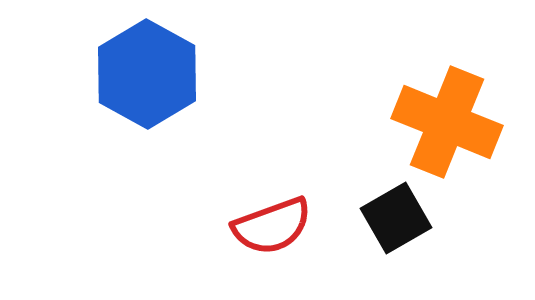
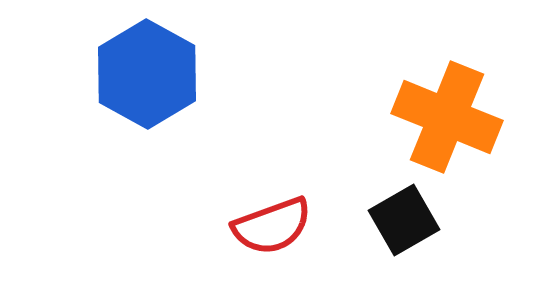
orange cross: moved 5 px up
black square: moved 8 px right, 2 px down
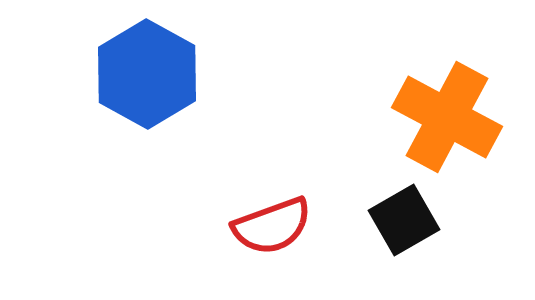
orange cross: rotated 6 degrees clockwise
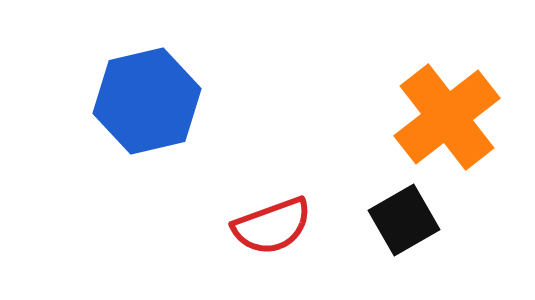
blue hexagon: moved 27 px down; rotated 18 degrees clockwise
orange cross: rotated 24 degrees clockwise
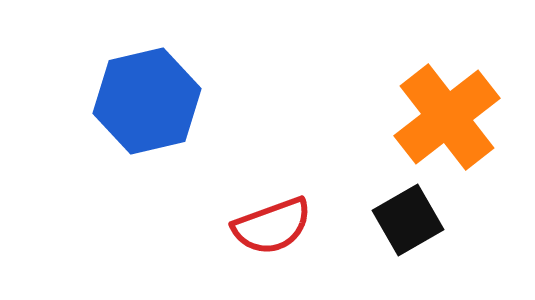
black square: moved 4 px right
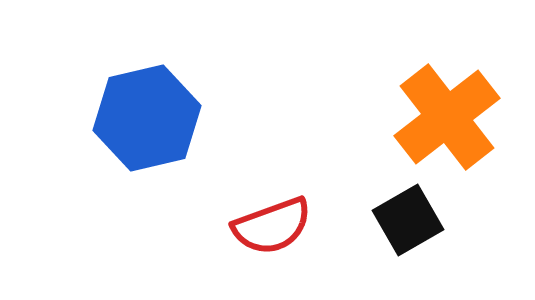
blue hexagon: moved 17 px down
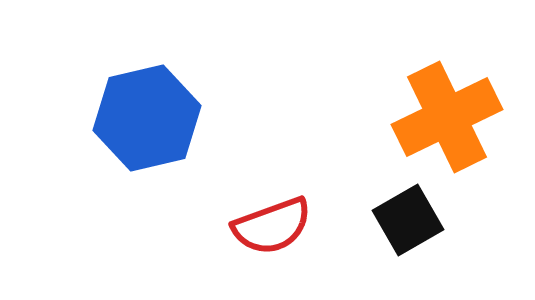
orange cross: rotated 12 degrees clockwise
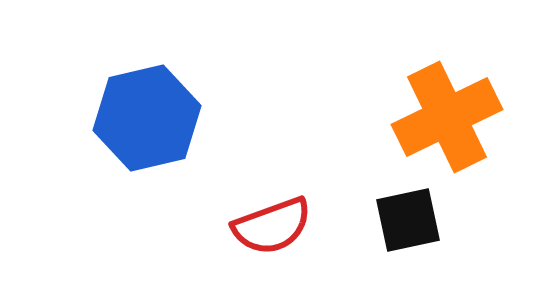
black square: rotated 18 degrees clockwise
